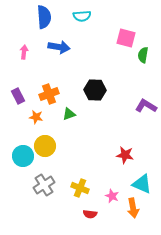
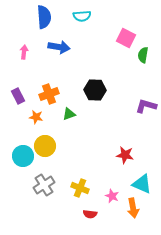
pink square: rotated 12 degrees clockwise
purple L-shape: rotated 15 degrees counterclockwise
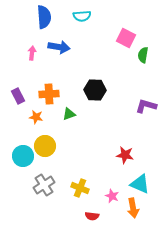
pink arrow: moved 8 px right, 1 px down
orange cross: rotated 18 degrees clockwise
cyan triangle: moved 2 px left
red semicircle: moved 2 px right, 2 px down
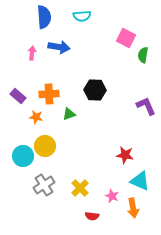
purple rectangle: rotated 21 degrees counterclockwise
purple L-shape: rotated 50 degrees clockwise
cyan triangle: moved 3 px up
yellow cross: rotated 24 degrees clockwise
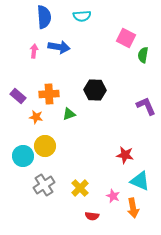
pink arrow: moved 2 px right, 2 px up
pink star: moved 1 px right
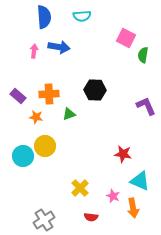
red star: moved 2 px left, 1 px up
gray cross: moved 35 px down
red semicircle: moved 1 px left, 1 px down
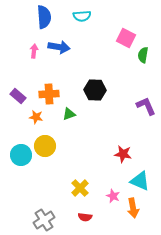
cyan circle: moved 2 px left, 1 px up
red semicircle: moved 6 px left
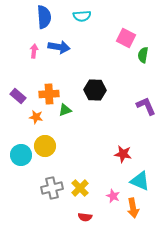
green triangle: moved 4 px left, 4 px up
gray cross: moved 8 px right, 32 px up; rotated 20 degrees clockwise
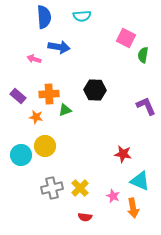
pink arrow: moved 8 px down; rotated 80 degrees counterclockwise
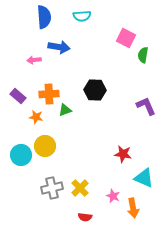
pink arrow: moved 1 px down; rotated 24 degrees counterclockwise
cyan triangle: moved 4 px right, 3 px up
